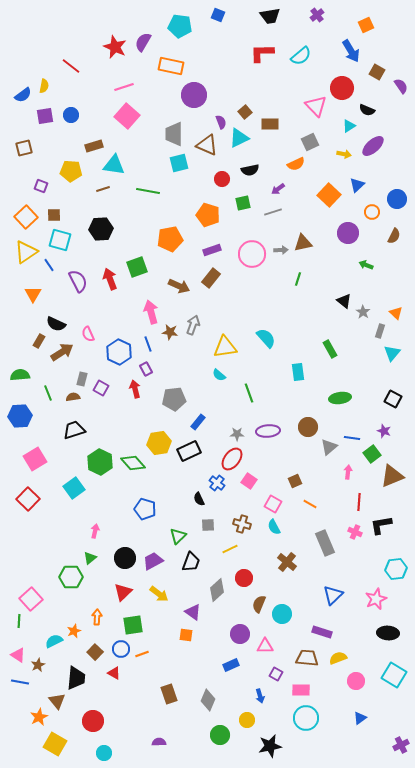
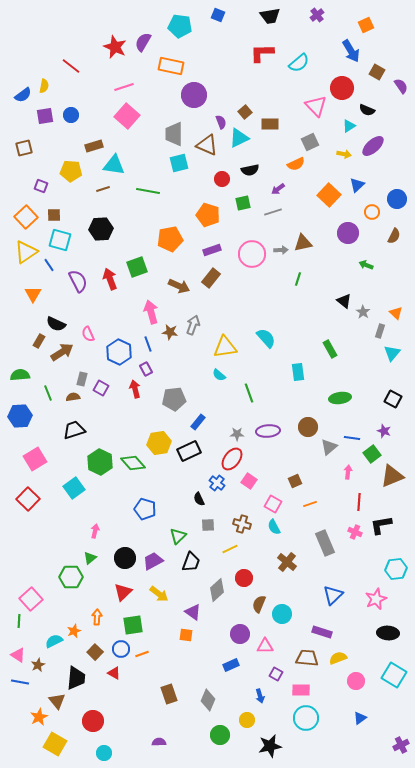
cyan semicircle at (301, 56): moved 2 px left, 7 px down
orange line at (310, 504): rotated 48 degrees counterclockwise
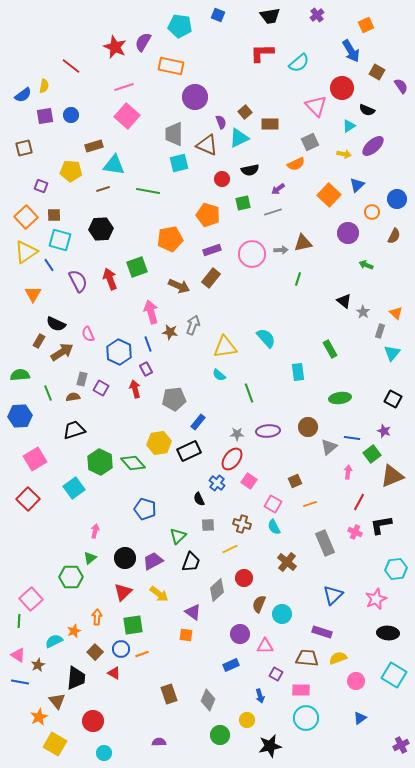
purple circle at (194, 95): moved 1 px right, 2 px down
red line at (359, 502): rotated 24 degrees clockwise
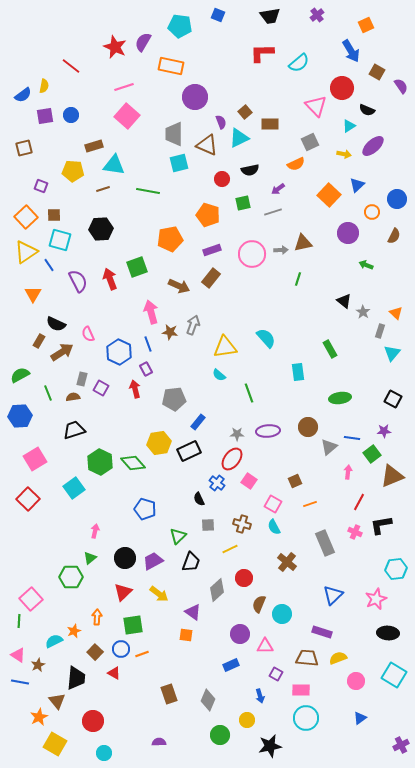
yellow pentagon at (71, 171): moved 2 px right
green semicircle at (20, 375): rotated 24 degrees counterclockwise
purple star at (384, 431): rotated 24 degrees counterclockwise
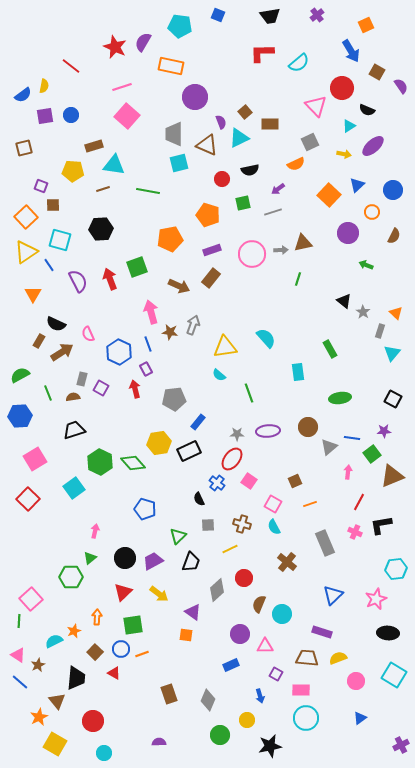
pink line at (124, 87): moved 2 px left
blue circle at (397, 199): moved 4 px left, 9 px up
brown square at (54, 215): moved 1 px left, 10 px up
blue line at (20, 682): rotated 30 degrees clockwise
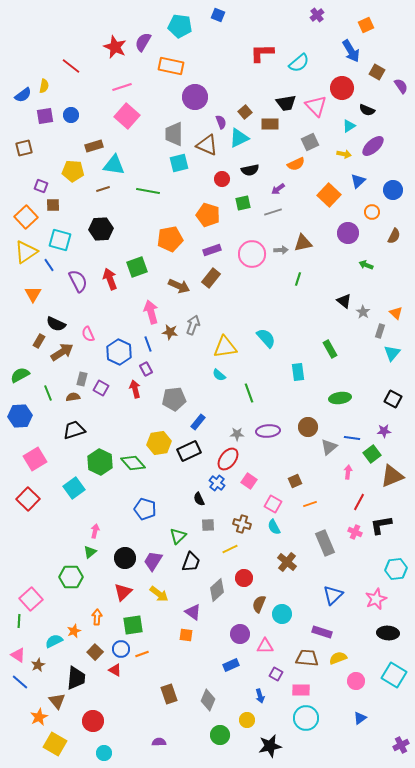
black trapezoid at (270, 16): moved 16 px right, 87 px down
blue triangle at (357, 185): moved 1 px right, 4 px up
red ellipse at (232, 459): moved 4 px left
green triangle at (90, 558): moved 6 px up
purple trapezoid at (153, 561): rotated 30 degrees counterclockwise
red triangle at (114, 673): moved 1 px right, 3 px up
